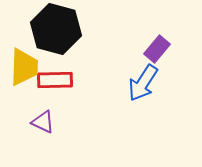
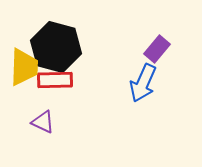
black hexagon: moved 18 px down
blue arrow: rotated 9 degrees counterclockwise
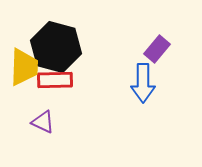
blue arrow: rotated 24 degrees counterclockwise
